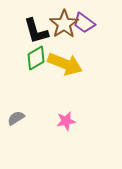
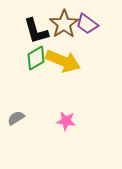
purple trapezoid: moved 3 px right, 1 px down
yellow arrow: moved 2 px left, 3 px up
pink star: rotated 18 degrees clockwise
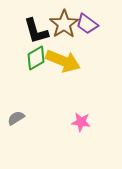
pink star: moved 15 px right, 1 px down
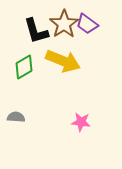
green diamond: moved 12 px left, 9 px down
gray semicircle: moved 1 px up; rotated 36 degrees clockwise
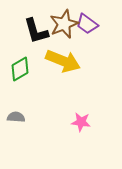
brown star: rotated 12 degrees clockwise
green diamond: moved 4 px left, 2 px down
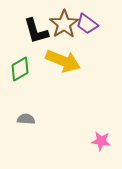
brown star: rotated 12 degrees counterclockwise
gray semicircle: moved 10 px right, 2 px down
pink star: moved 20 px right, 19 px down
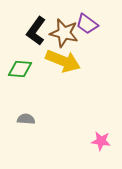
brown star: moved 9 px down; rotated 24 degrees counterclockwise
black L-shape: rotated 52 degrees clockwise
green diamond: rotated 35 degrees clockwise
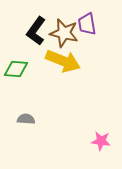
purple trapezoid: rotated 45 degrees clockwise
green diamond: moved 4 px left
